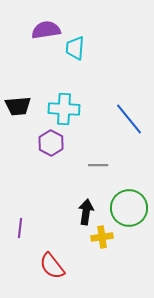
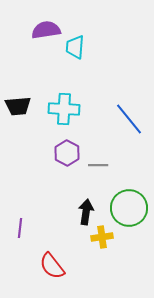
cyan trapezoid: moved 1 px up
purple hexagon: moved 16 px right, 10 px down
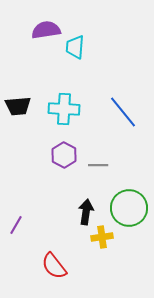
blue line: moved 6 px left, 7 px up
purple hexagon: moved 3 px left, 2 px down
purple line: moved 4 px left, 3 px up; rotated 24 degrees clockwise
red semicircle: moved 2 px right
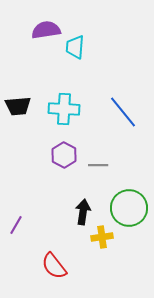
black arrow: moved 3 px left
